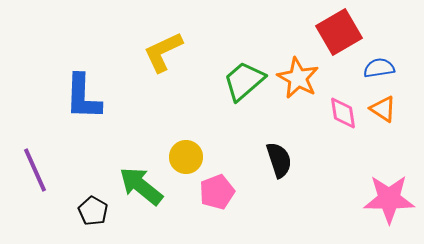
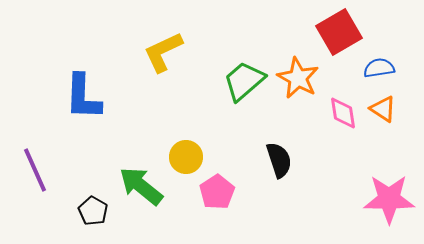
pink pentagon: rotated 12 degrees counterclockwise
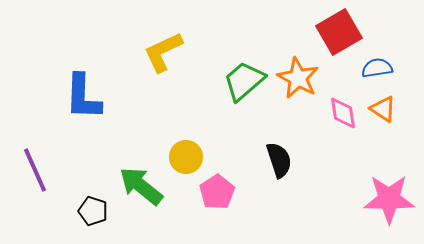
blue semicircle: moved 2 px left
black pentagon: rotated 12 degrees counterclockwise
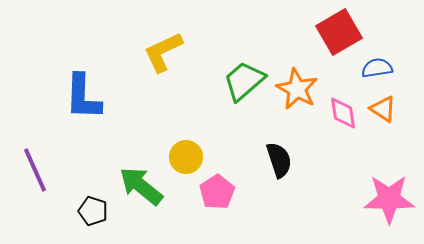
orange star: moved 1 px left, 11 px down
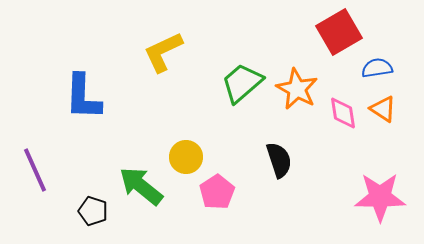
green trapezoid: moved 2 px left, 2 px down
pink star: moved 9 px left, 2 px up
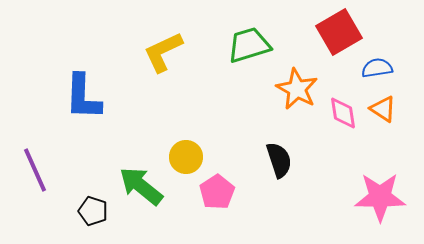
green trapezoid: moved 7 px right, 38 px up; rotated 24 degrees clockwise
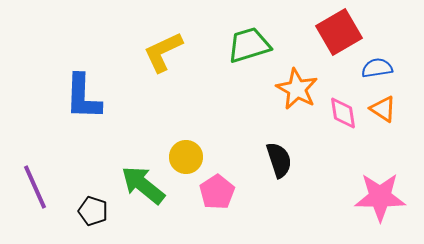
purple line: moved 17 px down
green arrow: moved 2 px right, 1 px up
